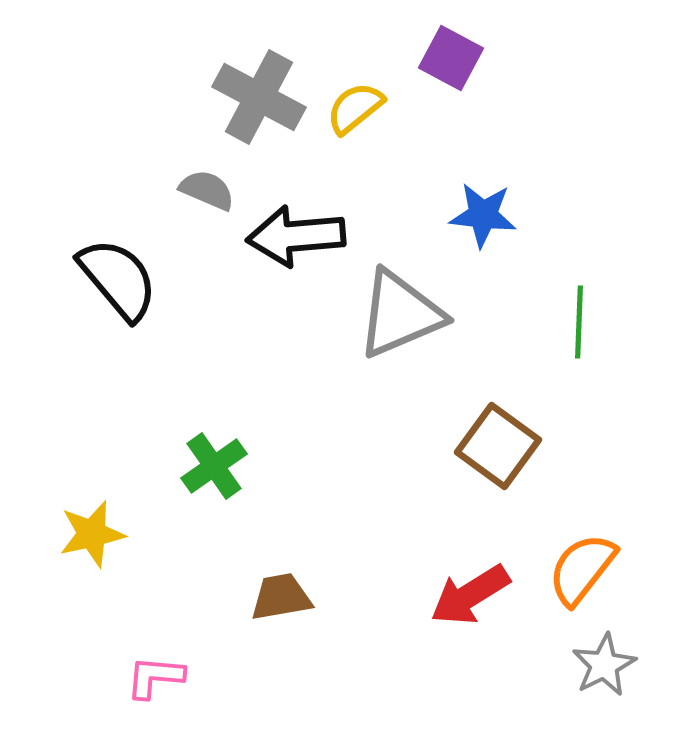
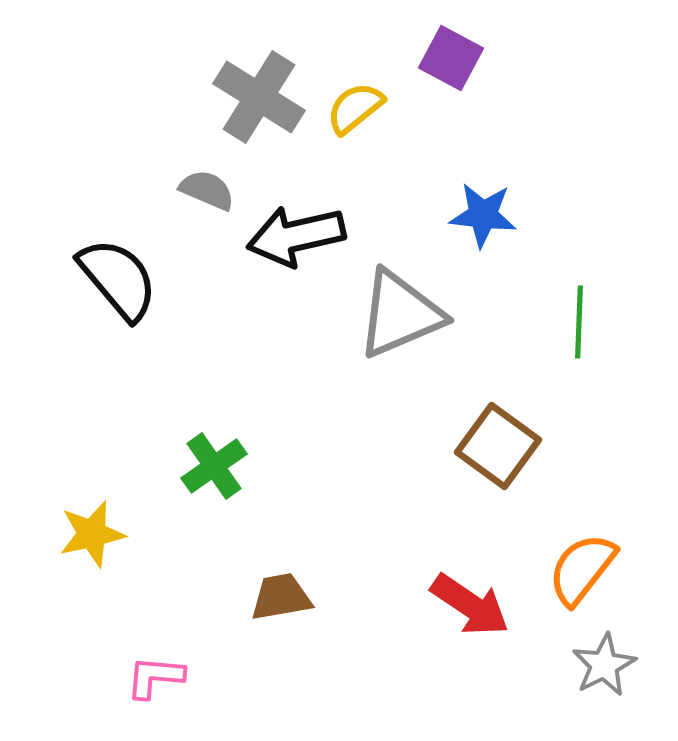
gray cross: rotated 4 degrees clockwise
black arrow: rotated 8 degrees counterclockwise
red arrow: moved 10 px down; rotated 114 degrees counterclockwise
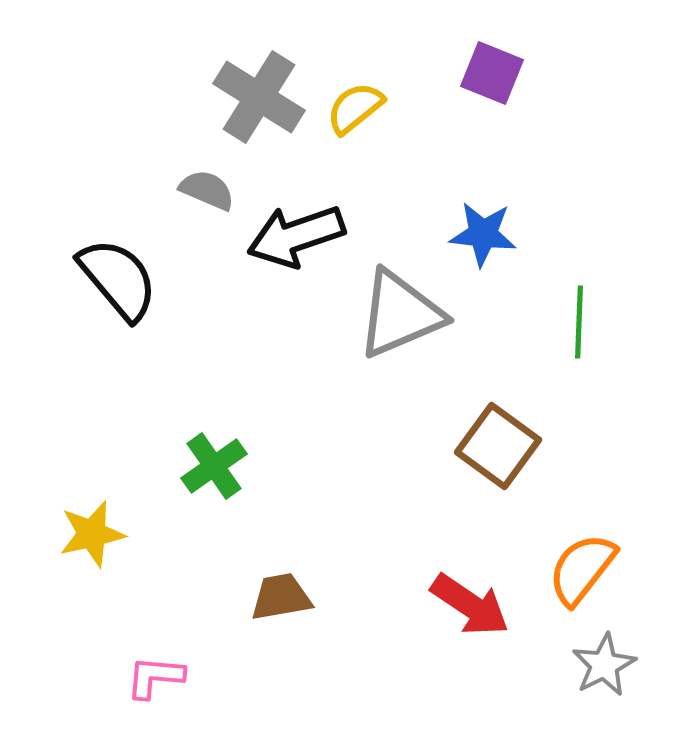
purple square: moved 41 px right, 15 px down; rotated 6 degrees counterclockwise
blue star: moved 19 px down
black arrow: rotated 6 degrees counterclockwise
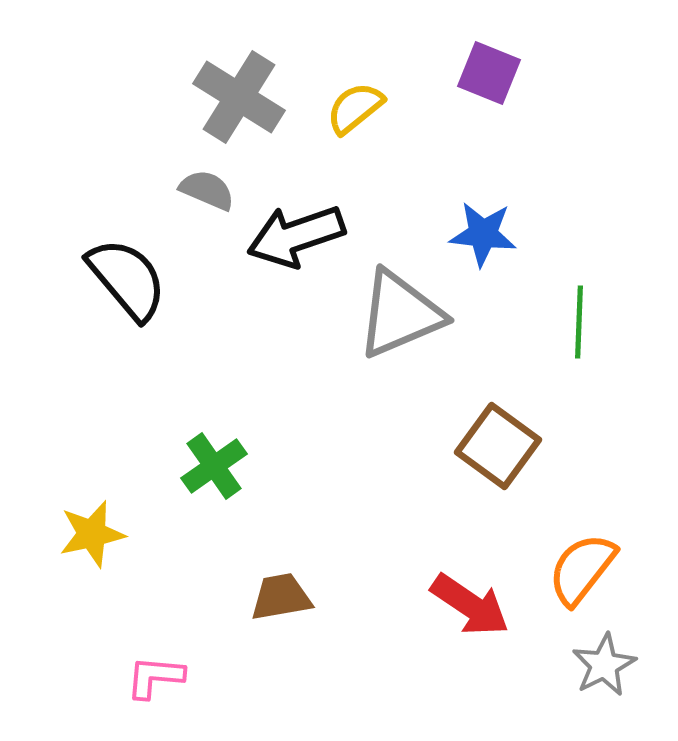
purple square: moved 3 px left
gray cross: moved 20 px left
black semicircle: moved 9 px right
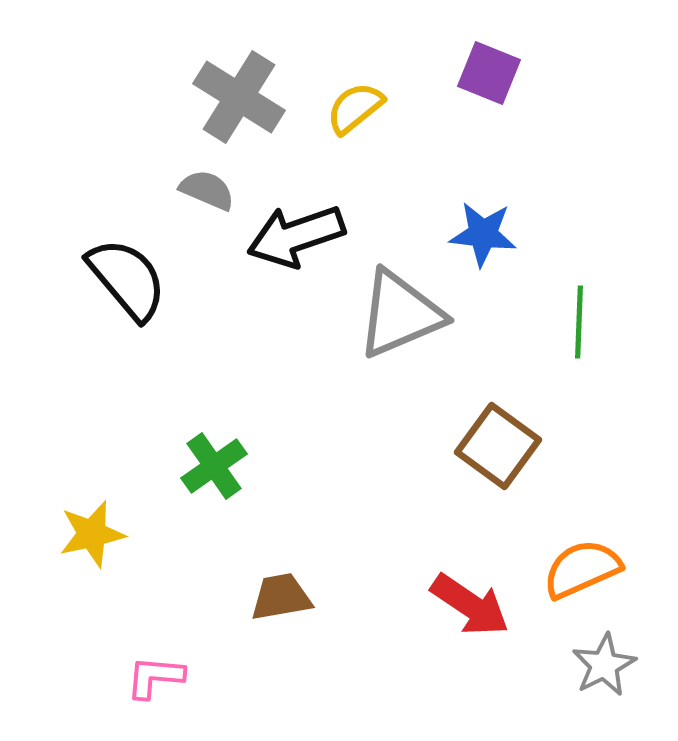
orange semicircle: rotated 28 degrees clockwise
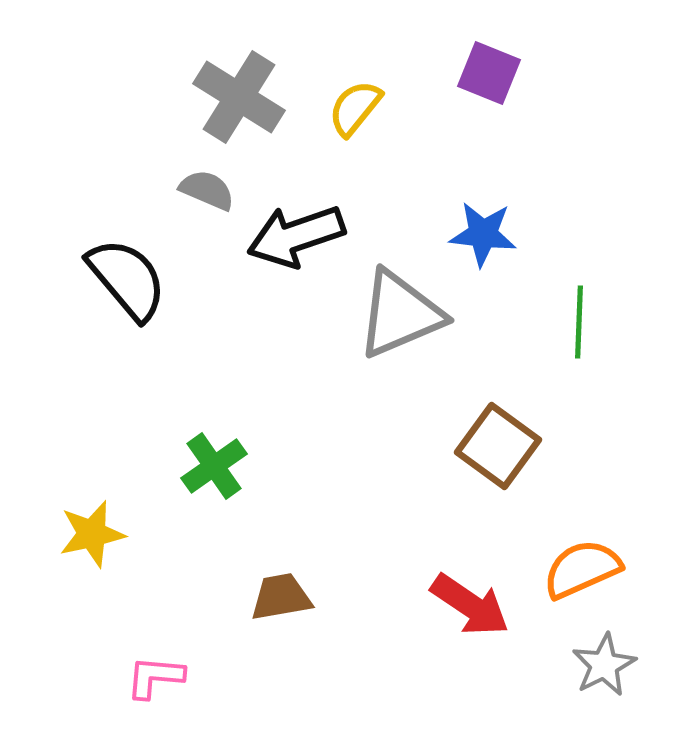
yellow semicircle: rotated 12 degrees counterclockwise
